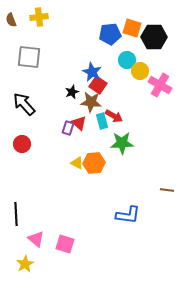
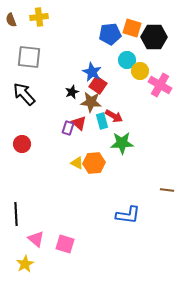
black arrow: moved 10 px up
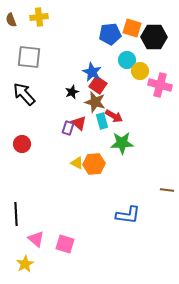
pink cross: rotated 15 degrees counterclockwise
brown star: moved 4 px right; rotated 10 degrees clockwise
orange hexagon: moved 1 px down
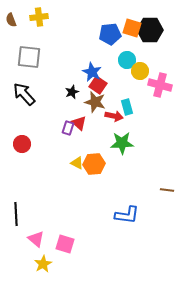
black hexagon: moved 4 px left, 7 px up
red arrow: rotated 18 degrees counterclockwise
cyan rectangle: moved 25 px right, 14 px up
blue L-shape: moved 1 px left
yellow star: moved 18 px right
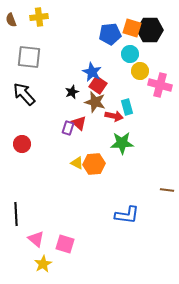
cyan circle: moved 3 px right, 6 px up
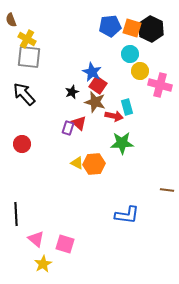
yellow cross: moved 12 px left, 22 px down; rotated 36 degrees clockwise
black hexagon: moved 1 px right, 1 px up; rotated 25 degrees clockwise
blue pentagon: moved 8 px up
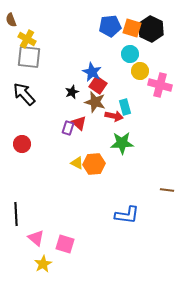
cyan rectangle: moved 2 px left
pink triangle: moved 1 px up
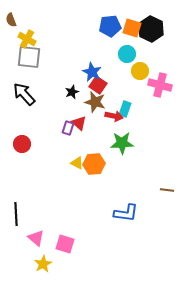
cyan circle: moved 3 px left
cyan rectangle: moved 2 px down; rotated 35 degrees clockwise
blue L-shape: moved 1 px left, 2 px up
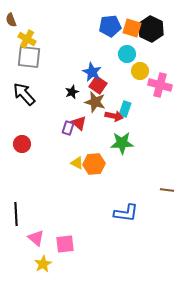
pink square: rotated 24 degrees counterclockwise
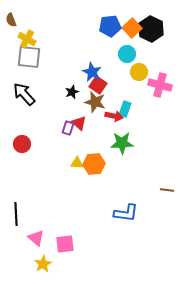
orange square: rotated 30 degrees clockwise
yellow circle: moved 1 px left, 1 px down
yellow triangle: rotated 24 degrees counterclockwise
